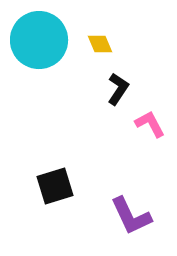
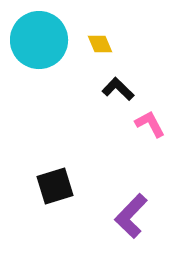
black L-shape: rotated 80 degrees counterclockwise
purple L-shape: rotated 69 degrees clockwise
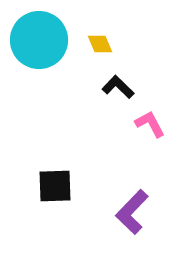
black L-shape: moved 2 px up
black square: rotated 15 degrees clockwise
purple L-shape: moved 1 px right, 4 px up
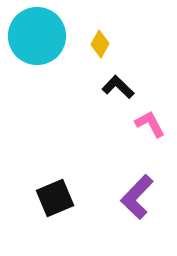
cyan circle: moved 2 px left, 4 px up
yellow diamond: rotated 52 degrees clockwise
black square: moved 12 px down; rotated 21 degrees counterclockwise
purple L-shape: moved 5 px right, 15 px up
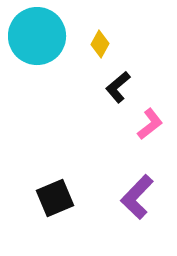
black L-shape: rotated 84 degrees counterclockwise
pink L-shape: rotated 80 degrees clockwise
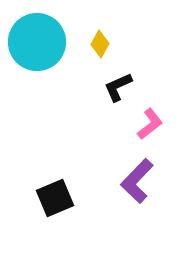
cyan circle: moved 6 px down
black L-shape: rotated 16 degrees clockwise
purple L-shape: moved 16 px up
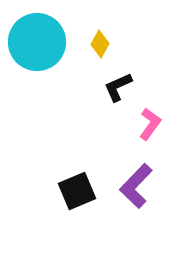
pink L-shape: rotated 16 degrees counterclockwise
purple L-shape: moved 1 px left, 5 px down
black square: moved 22 px right, 7 px up
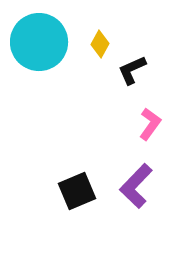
cyan circle: moved 2 px right
black L-shape: moved 14 px right, 17 px up
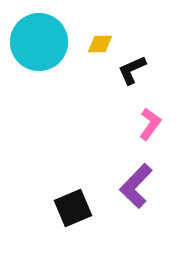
yellow diamond: rotated 60 degrees clockwise
black square: moved 4 px left, 17 px down
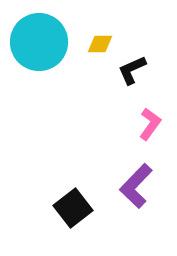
black square: rotated 15 degrees counterclockwise
